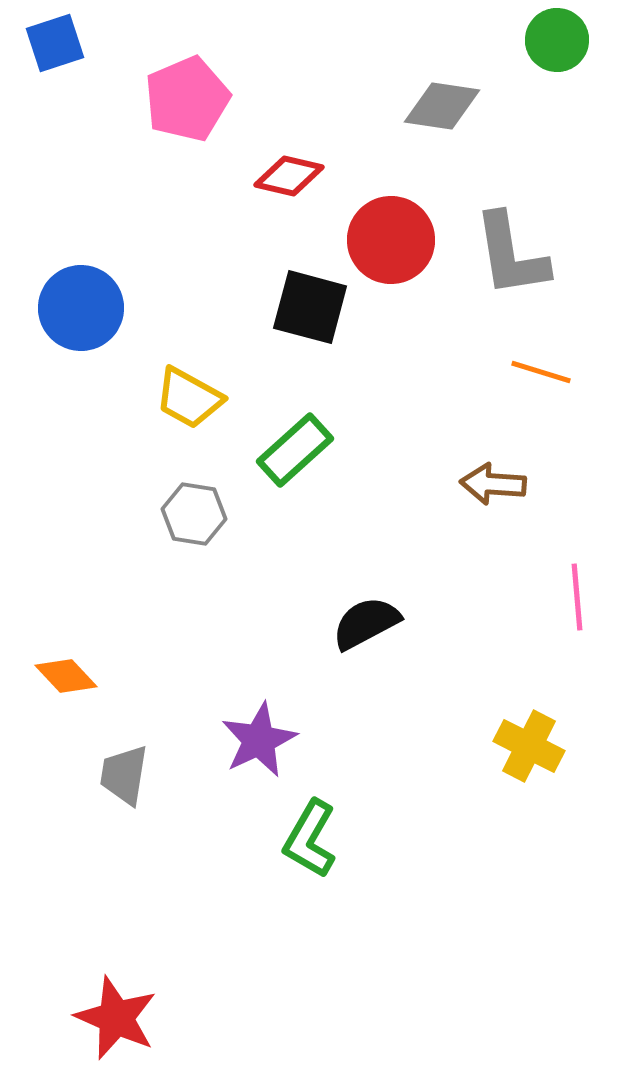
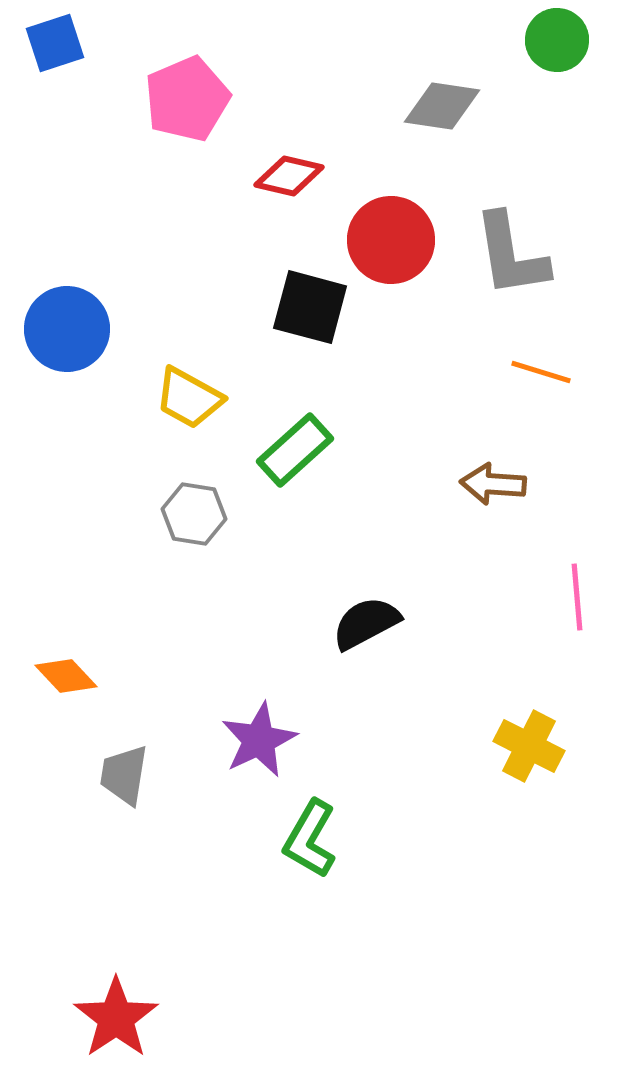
blue circle: moved 14 px left, 21 px down
red star: rotated 14 degrees clockwise
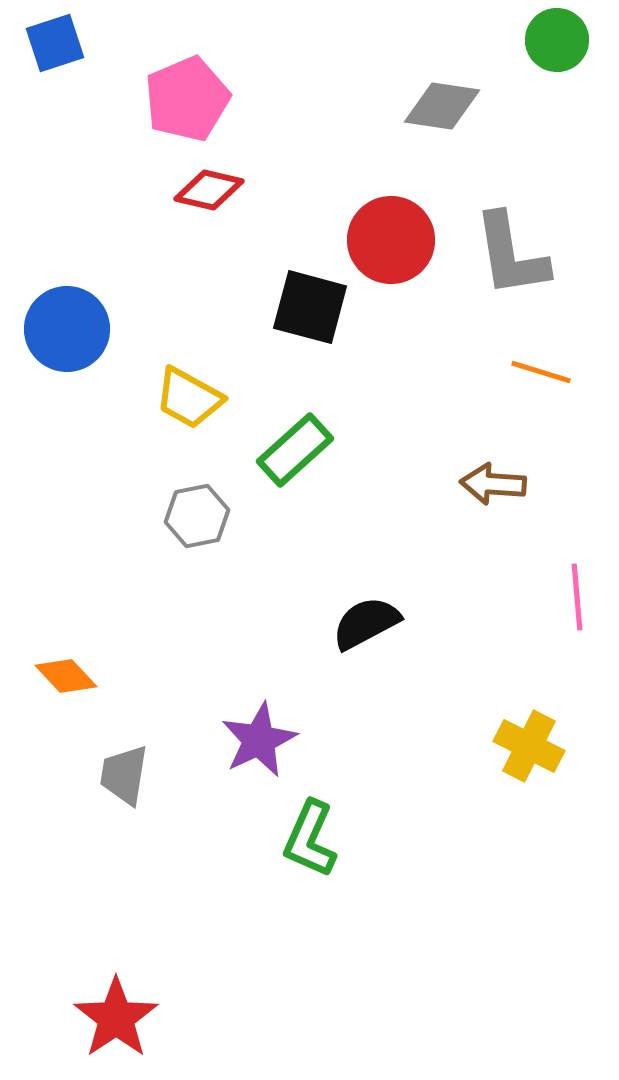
red diamond: moved 80 px left, 14 px down
gray hexagon: moved 3 px right, 2 px down; rotated 20 degrees counterclockwise
green L-shape: rotated 6 degrees counterclockwise
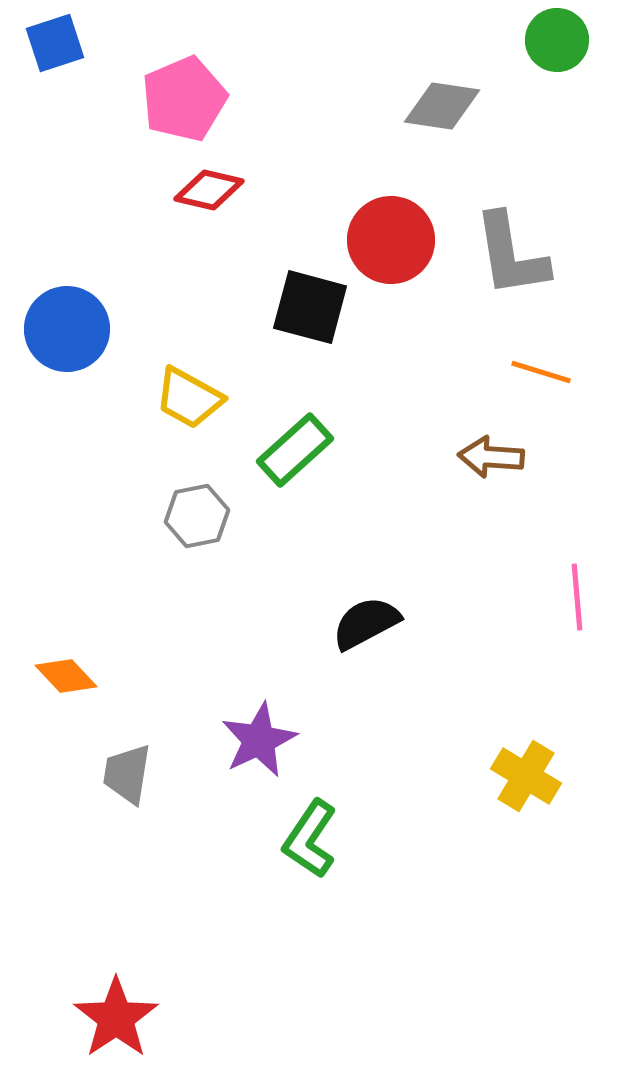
pink pentagon: moved 3 px left
brown arrow: moved 2 px left, 27 px up
yellow cross: moved 3 px left, 30 px down; rotated 4 degrees clockwise
gray trapezoid: moved 3 px right, 1 px up
green L-shape: rotated 10 degrees clockwise
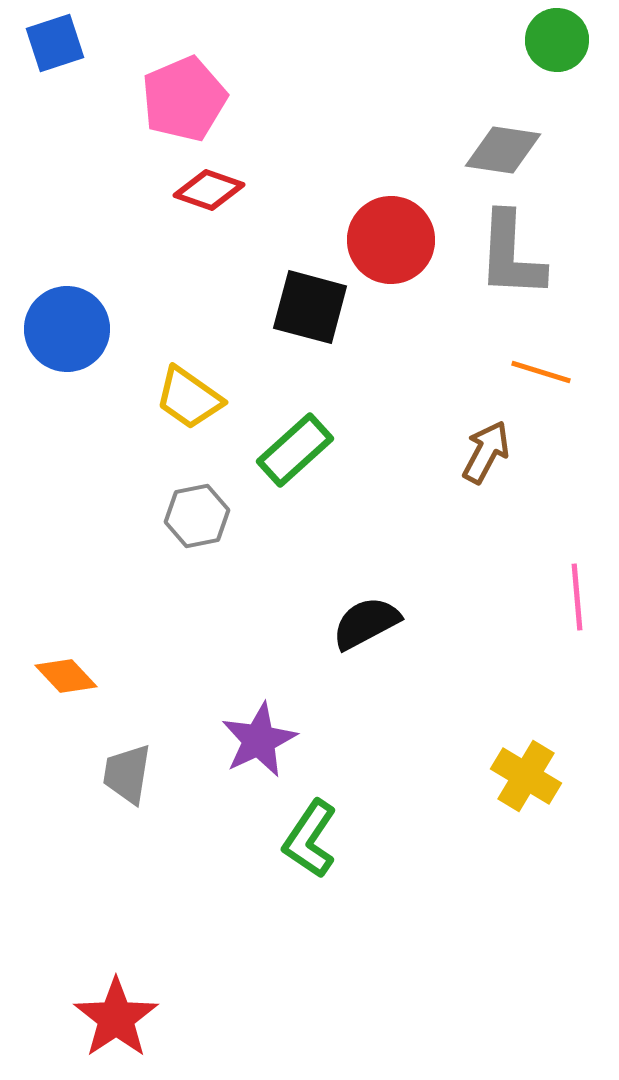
gray diamond: moved 61 px right, 44 px down
red diamond: rotated 6 degrees clockwise
gray L-shape: rotated 12 degrees clockwise
yellow trapezoid: rotated 6 degrees clockwise
brown arrow: moved 5 px left, 5 px up; rotated 114 degrees clockwise
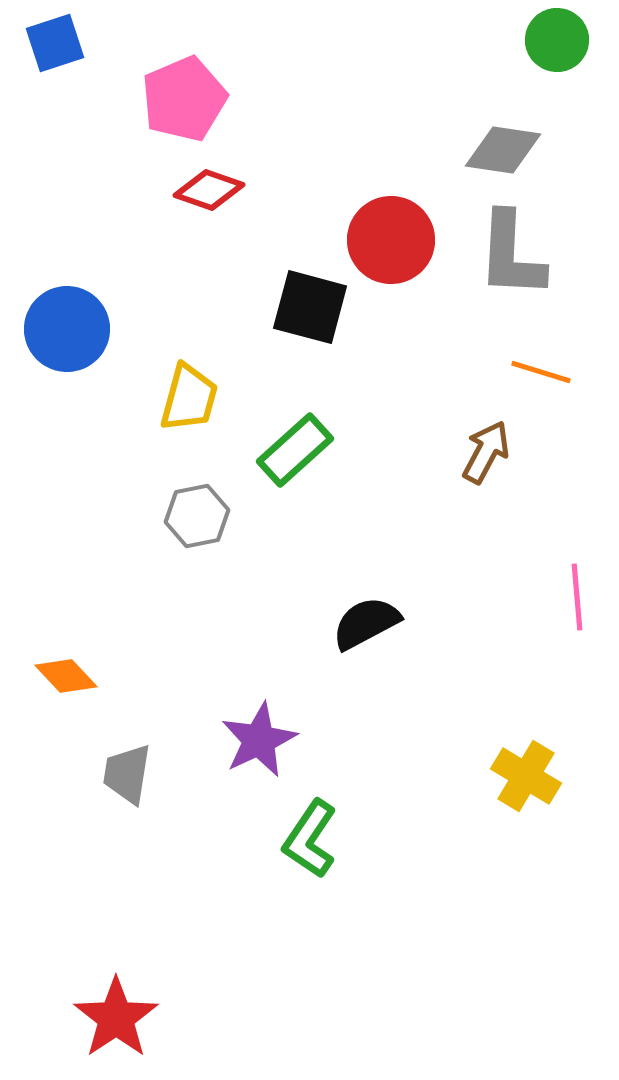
yellow trapezoid: rotated 110 degrees counterclockwise
